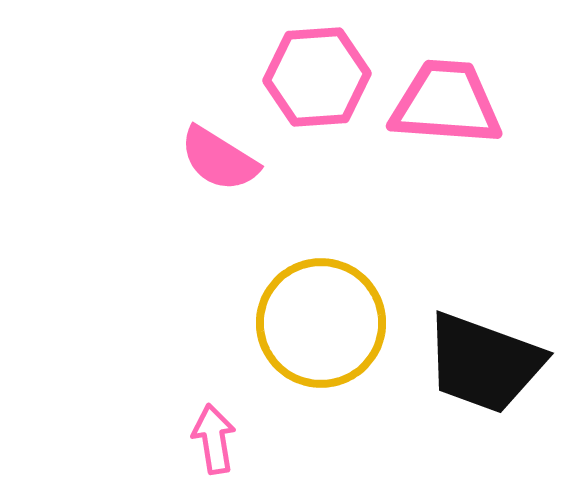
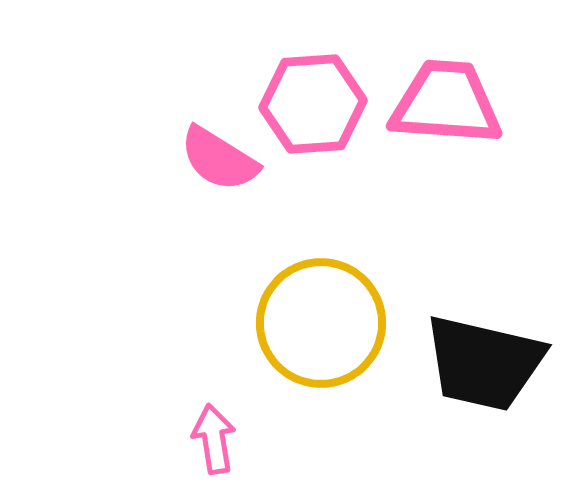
pink hexagon: moved 4 px left, 27 px down
black trapezoid: rotated 7 degrees counterclockwise
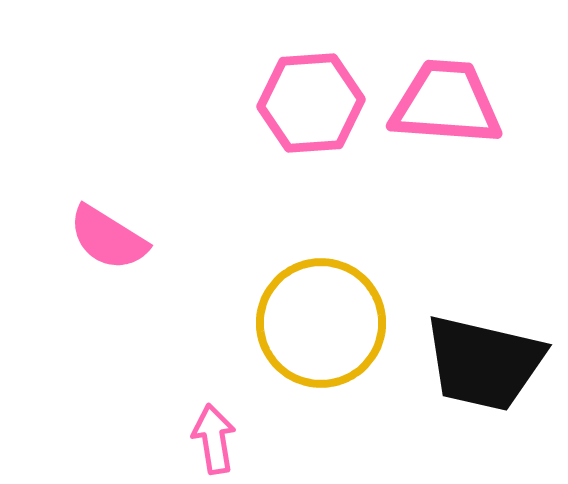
pink hexagon: moved 2 px left, 1 px up
pink semicircle: moved 111 px left, 79 px down
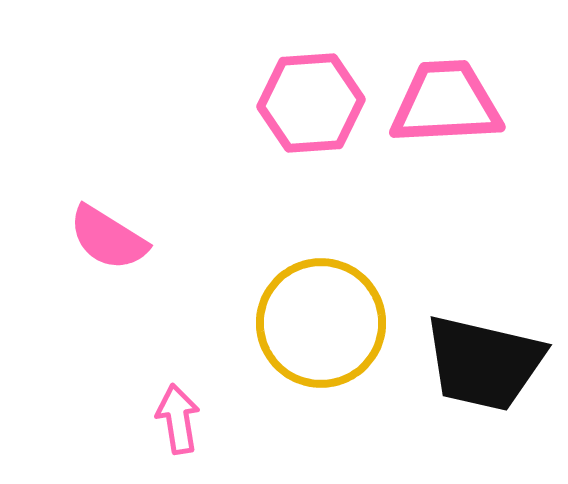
pink trapezoid: rotated 7 degrees counterclockwise
pink arrow: moved 36 px left, 20 px up
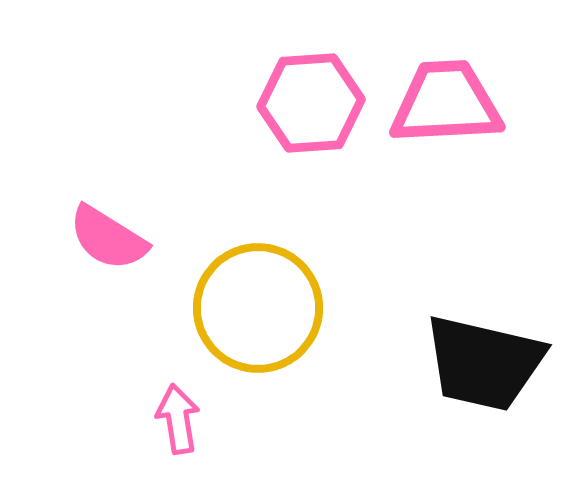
yellow circle: moved 63 px left, 15 px up
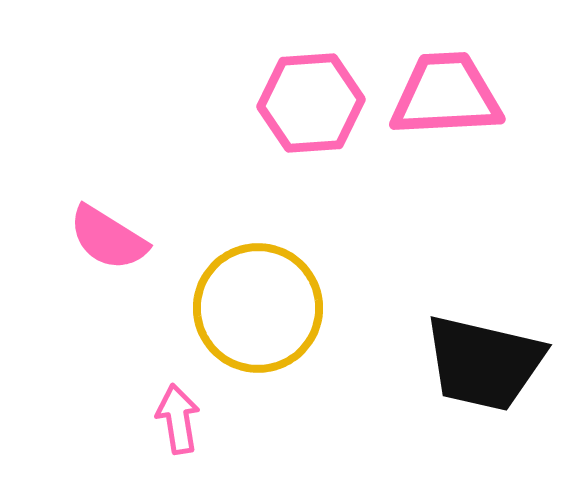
pink trapezoid: moved 8 px up
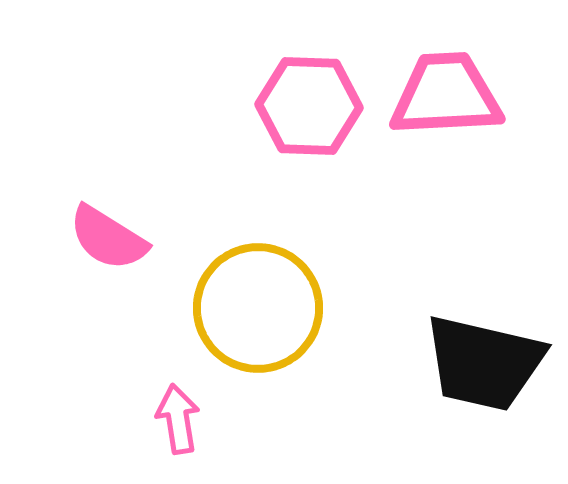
pink hexagon: moved 2 px left, 3 px down; rotated 6 degrees clockwise
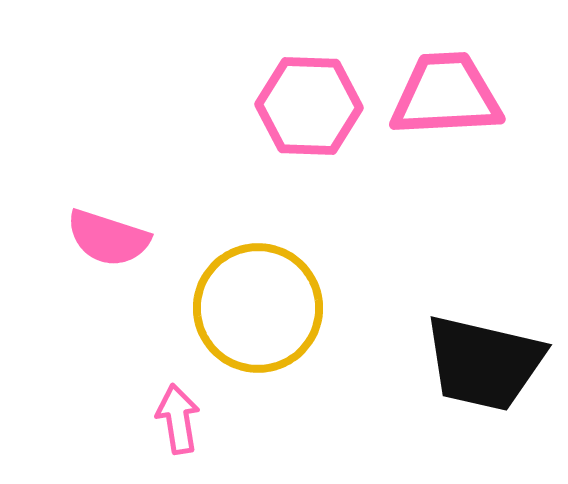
pink semicircle: rotated 14 degrees counterclockwise
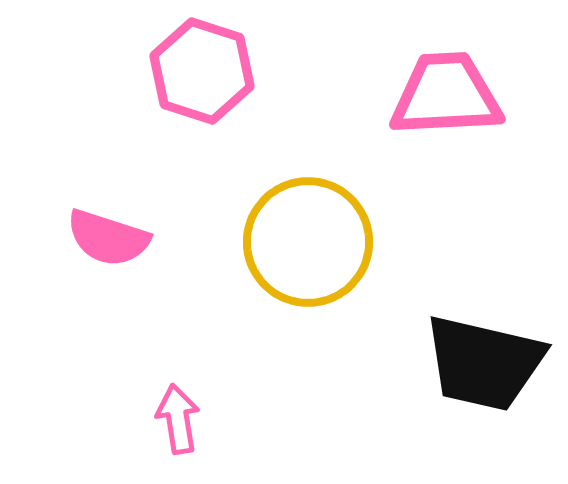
pink hexagon: moved 107 px left, 35 px up; rotated 16 degrees clockwise
yellow circle: moved 50 px right, 66 px up
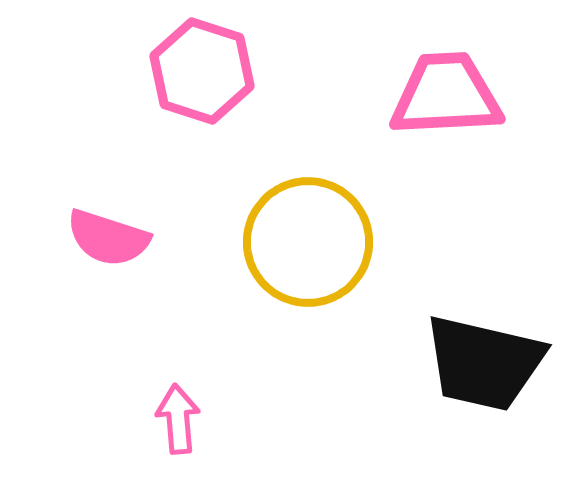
pink arrow: rotated 4 degrees clockwise
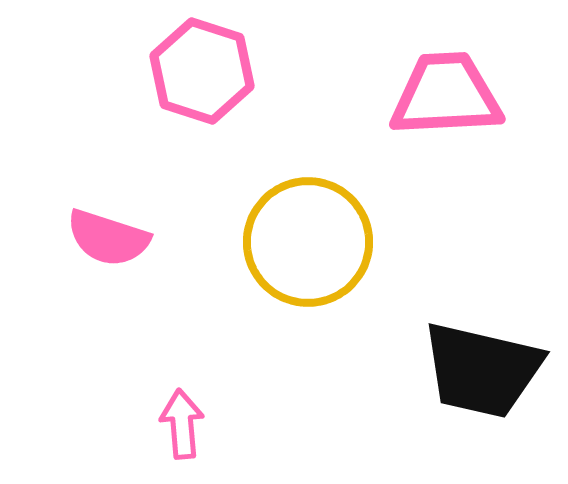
black trapezoid: moved 2 px left, 7 px down
pink arrow: moved 4 px right, 5 px down
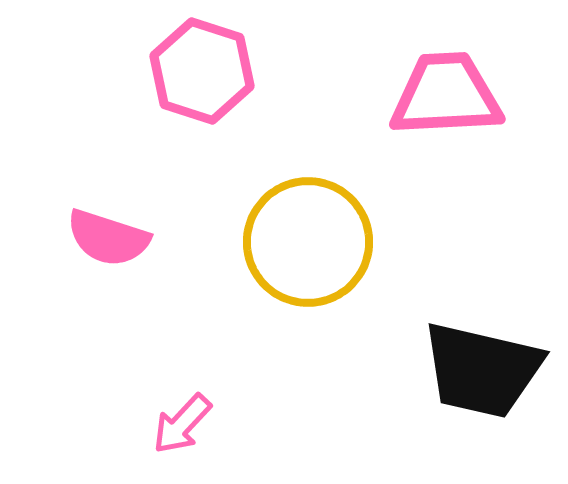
pink arrow: rotated 132 degrees counterclockwise
